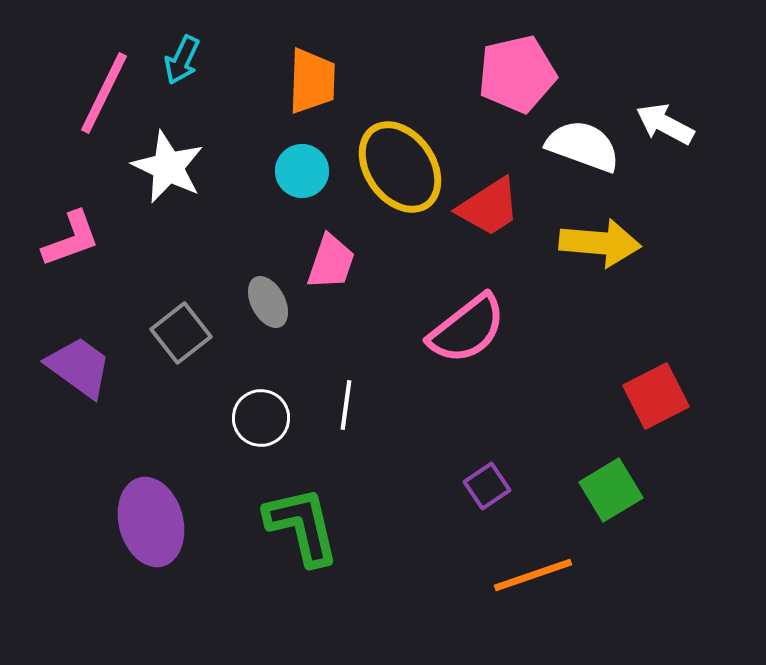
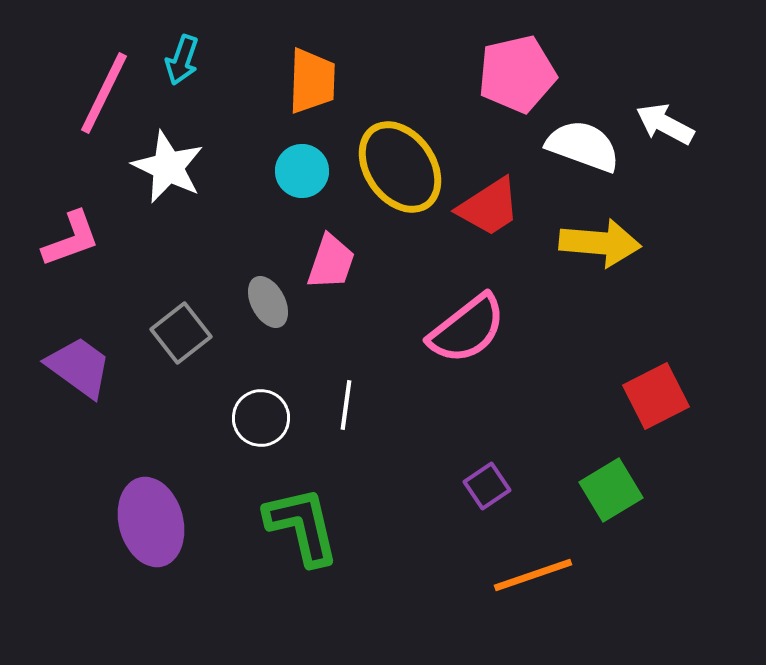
cyan arrow: rotated 6 degrees counterclockwise
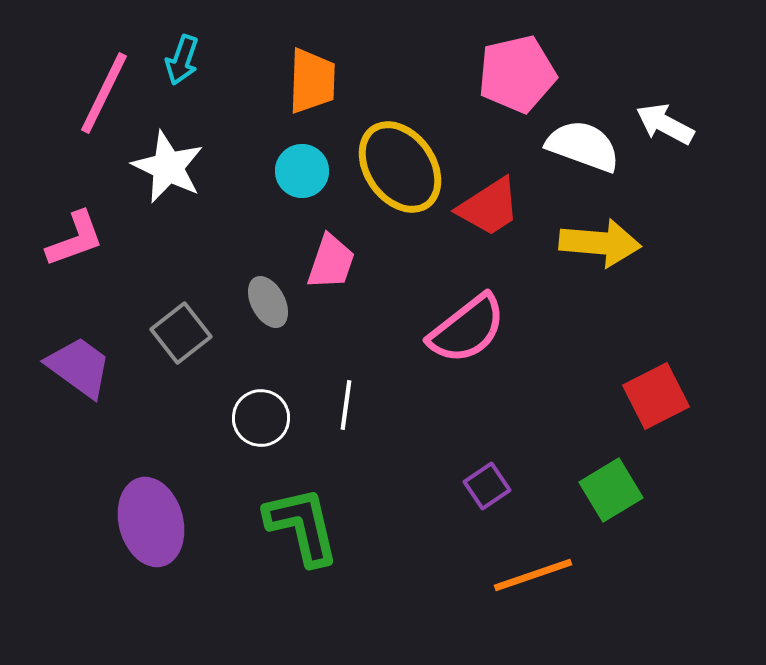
pink L-shape: moved 4 px right
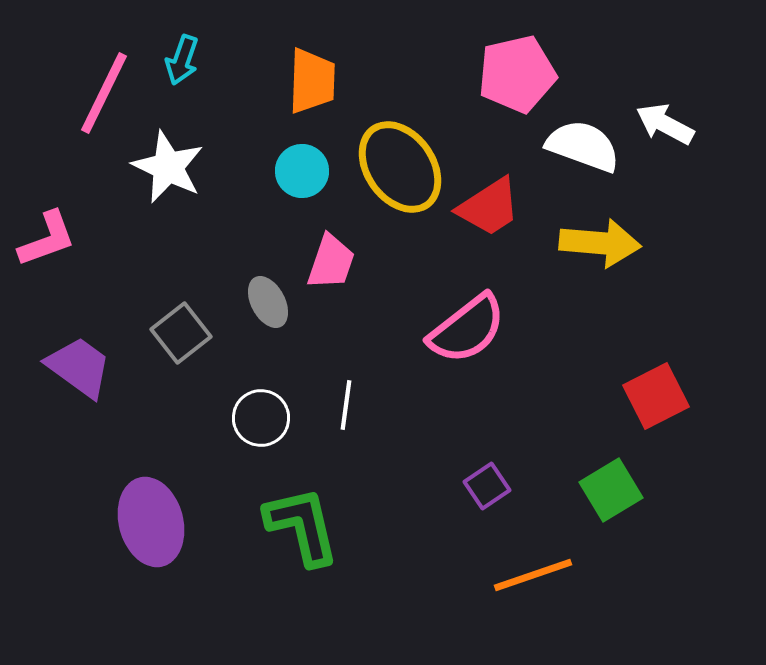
pink L-shape: moved 28 px left
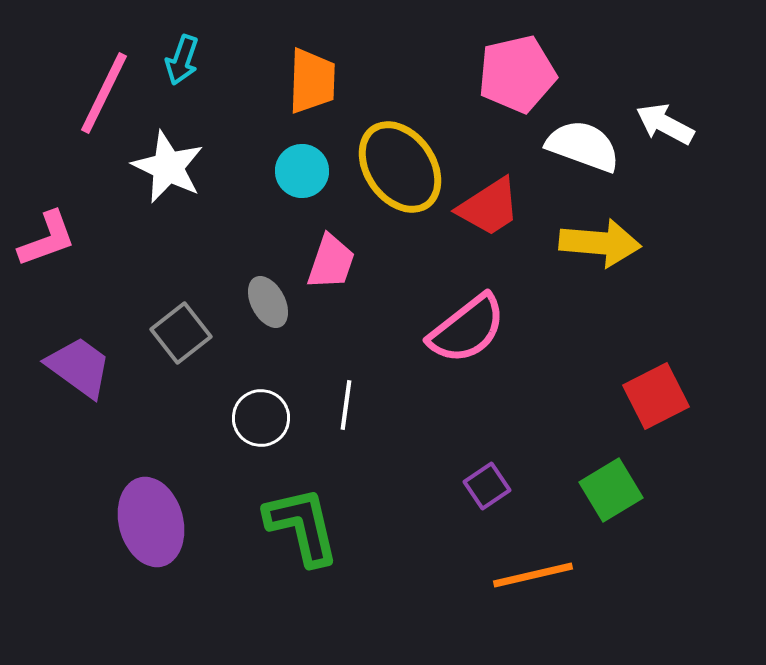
orange line: rotated 6 degrees clockwise
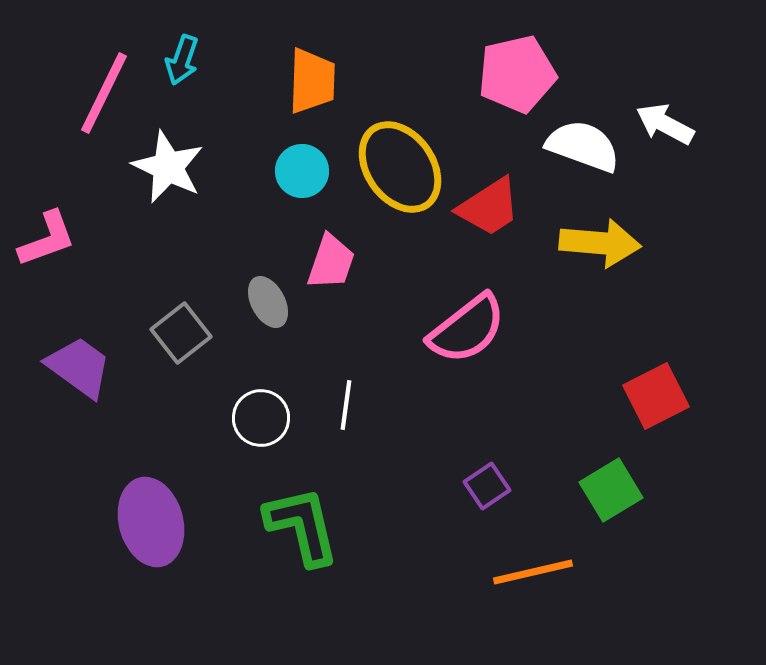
orange line: moved 3 px up
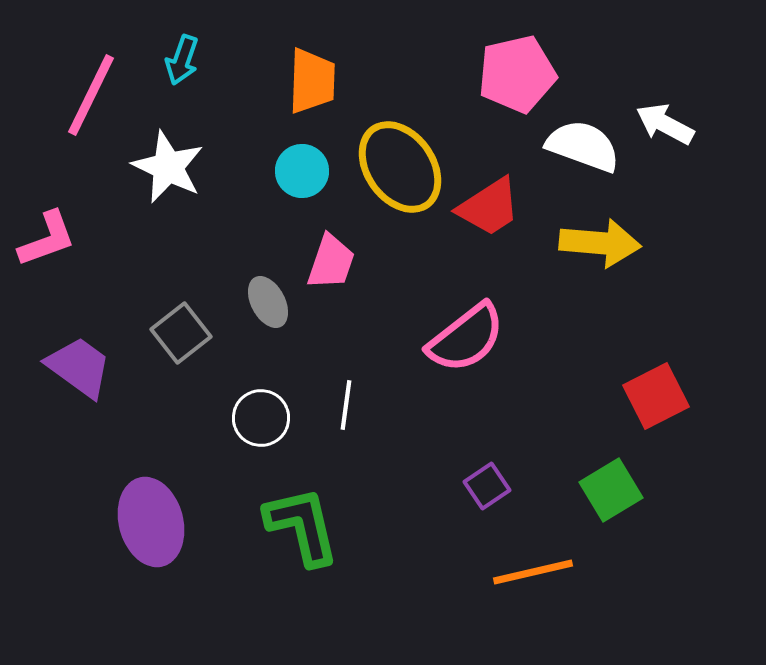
pink line: moved 13 px left, 2 px down
pink semicircle: moved 1 px left, 9 px down
